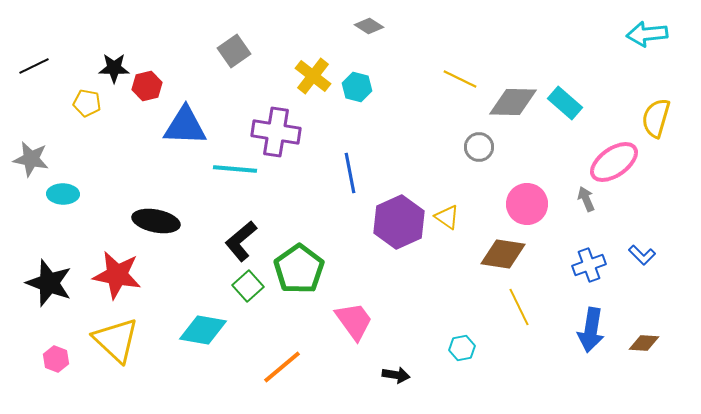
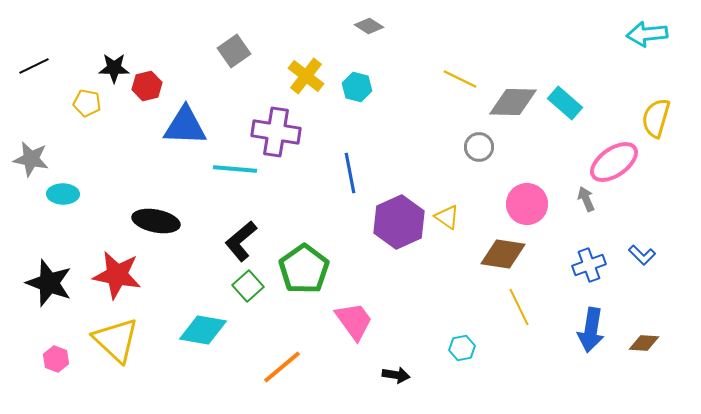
yellow cross at (313, 76): moved 7 px left
green pentagon at (299, 269): moved 5 px right
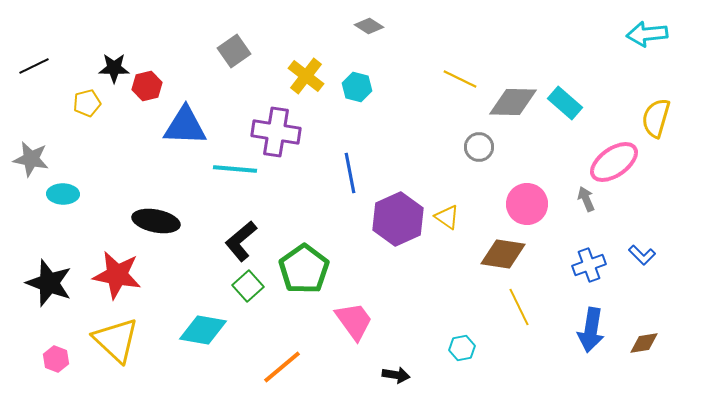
yellow pentagon at (87, 103): rotated 24 degrees counterclockwise
purple hexagon at (399, 222): moved 1 px left, 3 px up
brown diamond at (644, 343): rotated 12 degrees counterclockwise
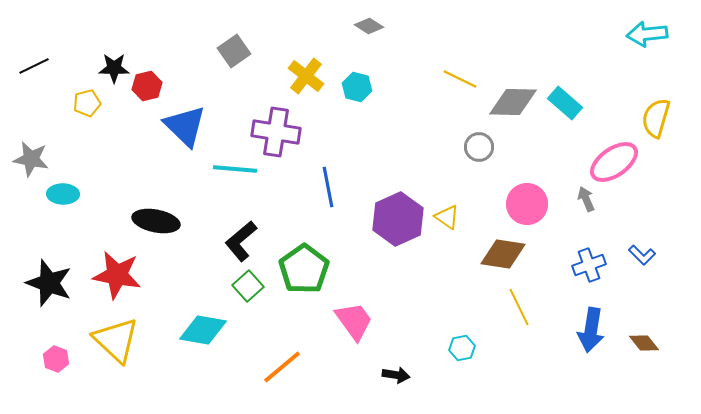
blue triangle at (185, 126): rotated 42 degrees clockwise
blue line at (350, 173): moved 22 px left, 14 px down
brown diamond at (644, 343): rotated 60 degrees clockwise
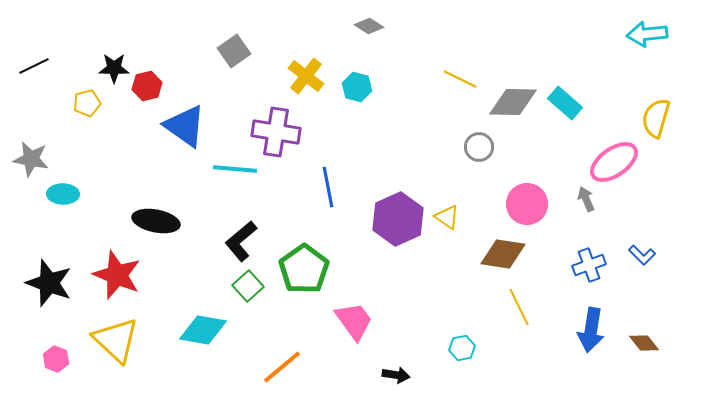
blue triangle at (185, 126): rotated 9 degrees counterclockwise
red star at (117, 275): rotated 12 degrees clockwise
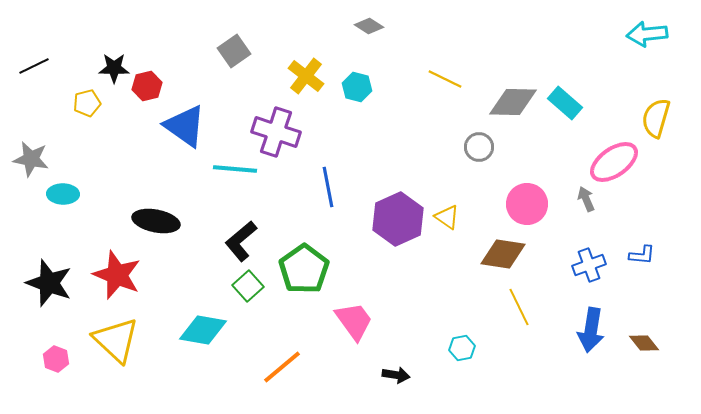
yellow line at (460, 79): moved 15 px left
purple cross at (276, 132): rotated 9 degrees clockwise
blue L-shape at (642, 255): rotated 40 degrees counterclockwise
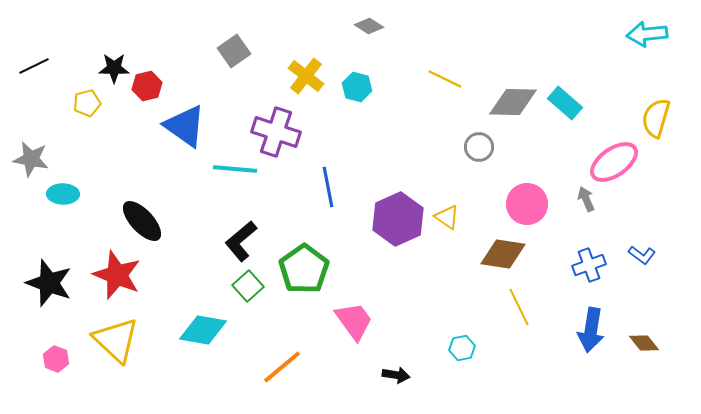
black ellipse at (156, 221): moved 14 px left; rotated 36 degrees clockwise
blue L-shape at (642, 255): rotated 32 degrees clockwise
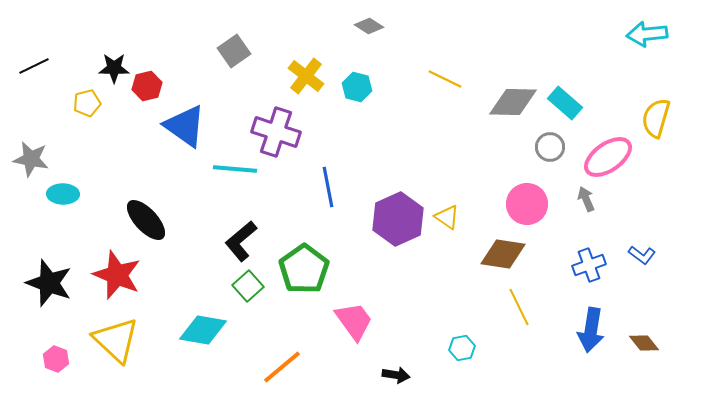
gray circle at (479, 147): moved 71 px right
pink ellipse at (614, 162): moved 6 px left, 5 px up
black ellipse at (142, 221): moved 4 px right, 1 px up
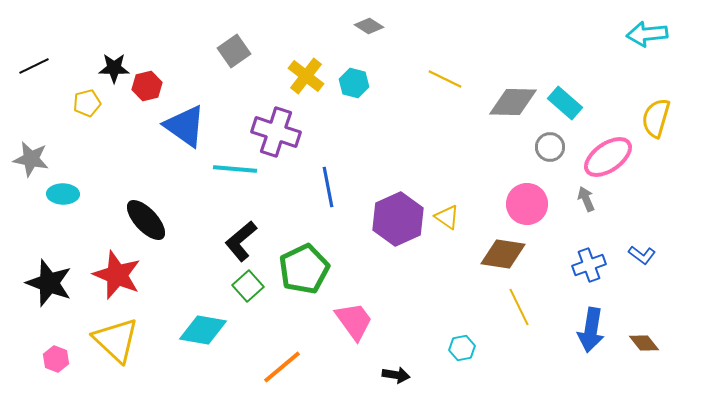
cyan hexagon at (357, 87): moved 3 px left, 4 px up
green pentagon at (304, 269): rotated 9 degrees clockwise
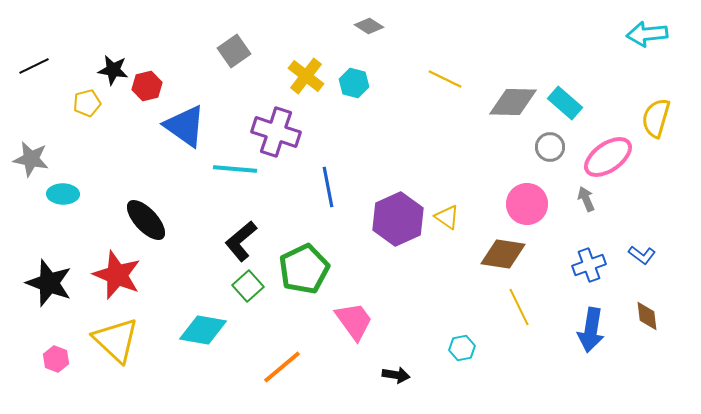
black star at (114, 68): moved 1 px left, 2 px down; rotated 8 degrees clockwise
brown diamond at (644, 343): moved 3 px right, 27 px up; rotated 32 degrees clockwise
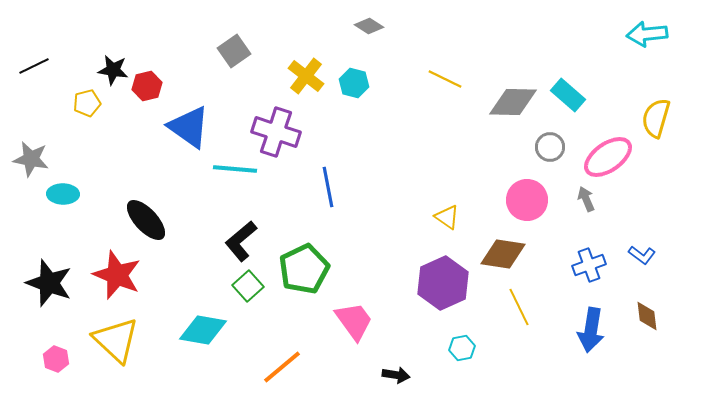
cyan rectangle at (565, 103): moved 3 px right, 8 px up
blue triangle at (185, 126): moved 4 px right, 1 px down
pink circle at (527, 204): moved 4 px up
purple hexagon at (398, 219): moved 45 px right, 64 px down
